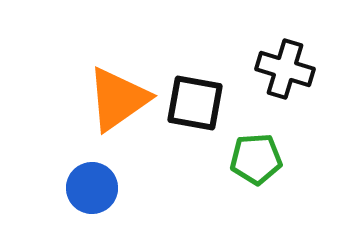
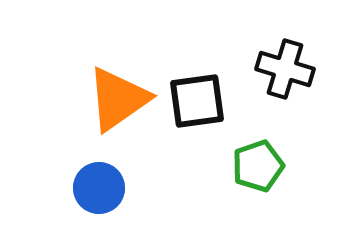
black square: moved 2 px right, 2 px up; rotated 18 degrees counterclockwise
green pentagon: moved 2 px right, 7 px down; rotated 15 degrees counterclockwise
blue circle: moved 7 px right
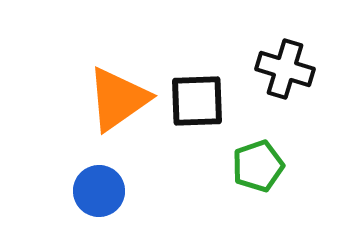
black square: rotated 6 degrees clockwise
blue circle: moved 3 px down
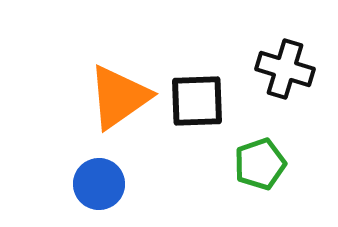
orange triangle: moved 1 px right, 2 px up
green pentagon: moved 2 px right, 2 px up
blue circle: moved 7 px up
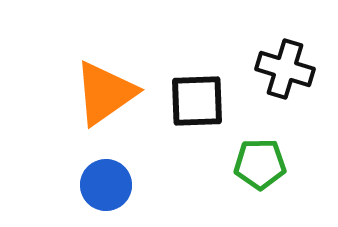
orange triangle: moved 14 px left, 4 px up
green pentagon: rotated 18 degrees clockwise
blue circle: moved 7 px right, 1 px down
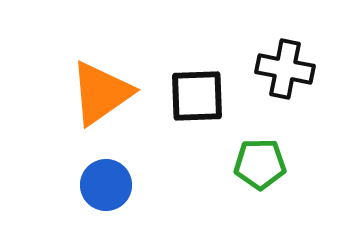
black cross: rotated 6 degrees counterclockwise
orange triangle: moved 4 px left
black square: moved 5 px up
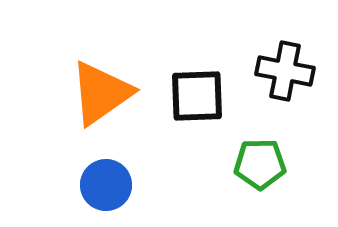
black cross: moved 2 px down
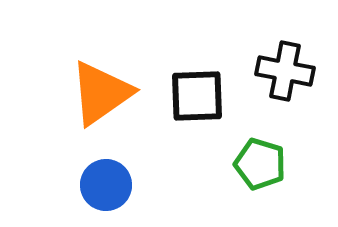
green pentagon: rotated 18 degrees clockwise
